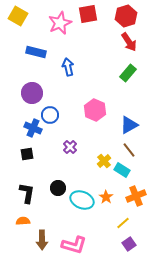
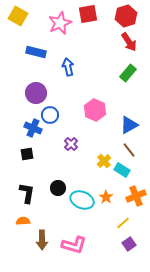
purple circle: moved 4 px right
purple cross: moved 1 px right, 3 px up
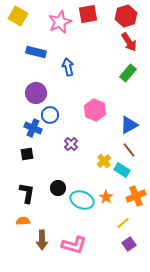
pink star: moved 1 px up
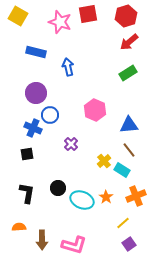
pink star: rotated 30 degrees counterclockwise
red arrow: rotated 84 degrees clockwise
green rectangle: rotated 18 degrees clockwise
blue triangle: rotated 24 degrees clockwise
orange semicircle: moved 4 px left, 6 px down
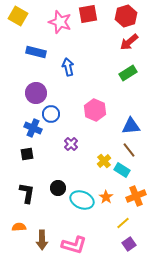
blue circle: moved 1 px right, 1 px up
blue triangle: moved 2 px right, 1 px down
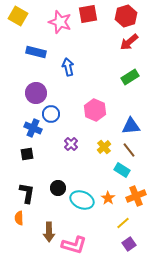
green rectangle: moved 2 px right, 4 px down
yellow cross: moved 14 px up
orange star: moved 2 px right, 1 px down
orange semicircle: moved 9 px up; rotated 88 degrees counterclockwise
brown arrow: moved 7 px right, 8 px up
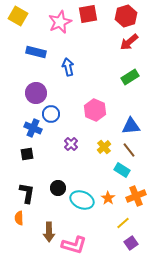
pink star: rotated 30 degrees clockwise
purple square: moved 2 px right, 1 px up
